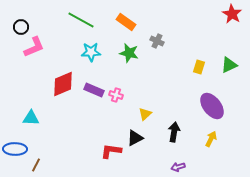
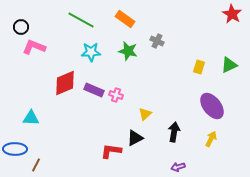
orange rectangle: moved 1 px left, 3 px up
pink L-shape: rotated 135 degrees counterclockwise
green star: moved 1 px left, 2 px up
red diamond: moved 2 px right, 1 px up
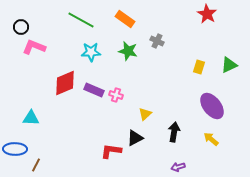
red star: moved 25 px left
yellow arrow: rotated 77 degrees counterclockwise
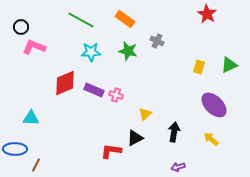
purple ellipse: moved 2 px right, 1 px up; rotated 8 degrees counterclockwise
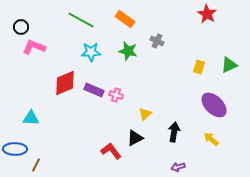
red L-shape: rotated 45 degrees clockwise
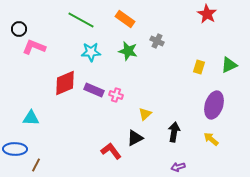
black circle: moved 2 px left, 2 px down
purple ellipse: rotated 64 degrees clockwise
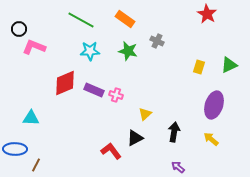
cyan star: moved 1 px left, 1 px up
purple arrow: rotated 56 degrees clockwise
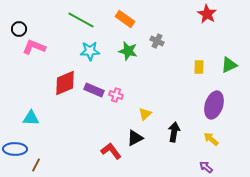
yellow rectangle: rotated 16 degrees counterclockwise
purple arrow: moved 28 px right
